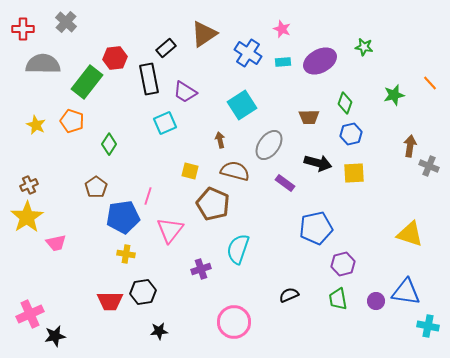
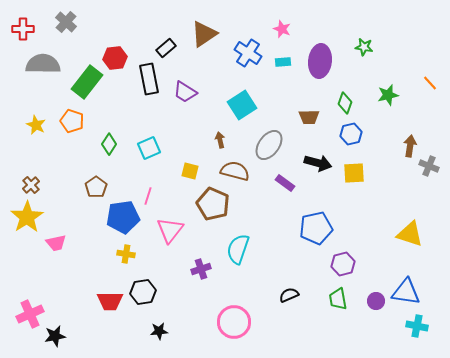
purple ellipse at (320, 61): rotated 56 degrees counterclockwise
green star at (394, 95): moved 6 px left
cyan square at (165, 123): moved 16 px left, 25 px down
brown cross at (29, 185): moved 2 px right; rotated 18 degrees counterclockwise
cyan cross at (428, 326): moved 11 px left
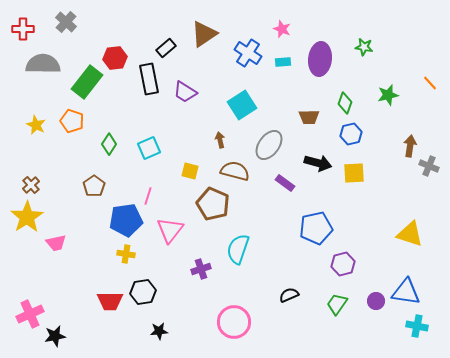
purple ellipse at (320, 61): moved 2 px up
brown pentagon at (96, 187): moved 2 px left, 1 px up
blue pentagon at (123, 217): moved 3 px right, 3 px down
green trapezoid at (338, 299): moved 1 px left, 5 px down; rotated 45 degrees clockwise
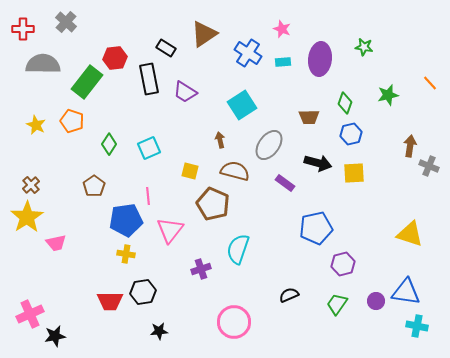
black rectangle at (166, 48): rotated 72 degrees clockwise
pink line at (148, 196): rotated 24 degrees counterclockwise
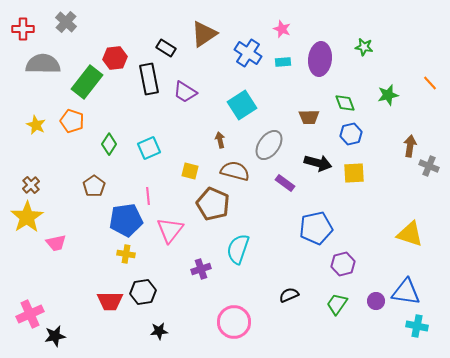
green diamond at (345, 103): rotated 40 degrees counterclockwise
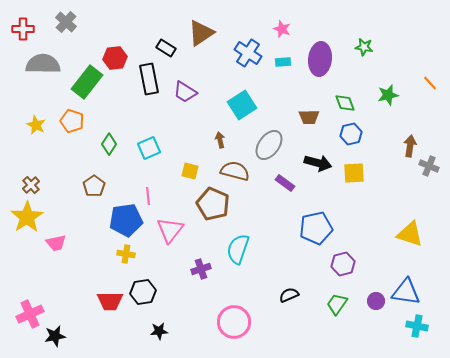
brown triangle at (204, 34): moved 3 px left, 1 px up
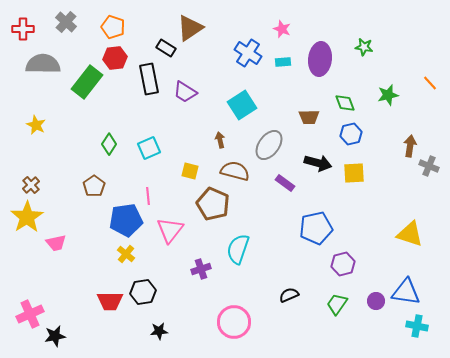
brown triangle at (201, 33): moved 11 px left, 5 px up
orange pentagon at (72, 121): moved 41 px right, 94 px up
yellow cross at (126, 254): rotated 30 degrees clockwise
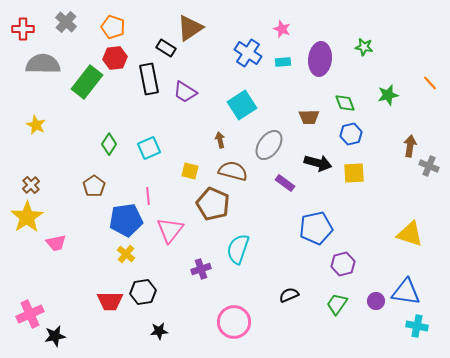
brown semicircle at (235, 171): moved 2 px left
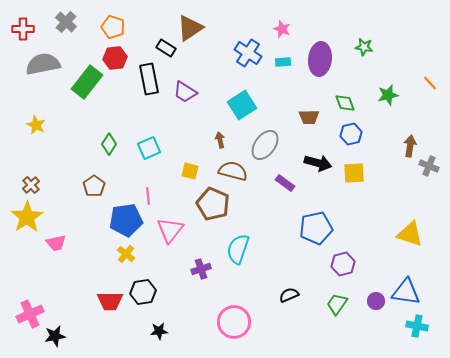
gray semicircle at (43, 64): rotated 12 degrees counterclockwise
gray ellipse at (269, 145): moved 4 px left
